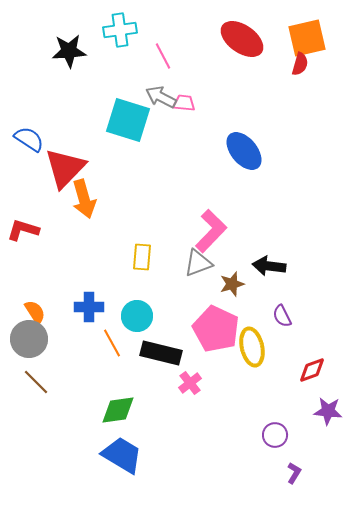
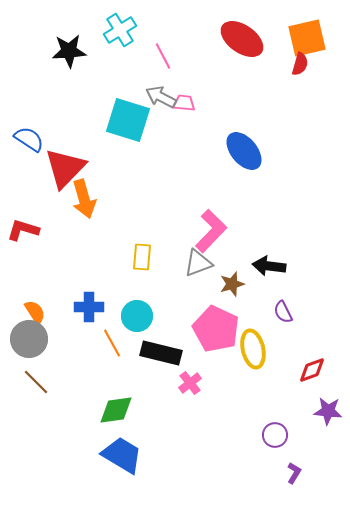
cyan cross: rotated 24 degrees counterclockwise
purple semicircle: moved 1 px right, 4 px up
yellow ellipse: moved 1 px right, 2 px down
green diamond: moved 2 px left
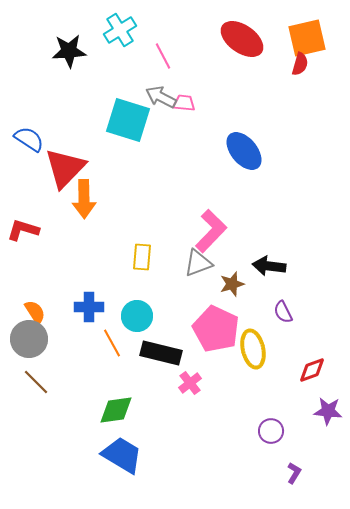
orange arrow: rotated 15 degrees clockwise
purple circle: moved 4 px left, 4 px up
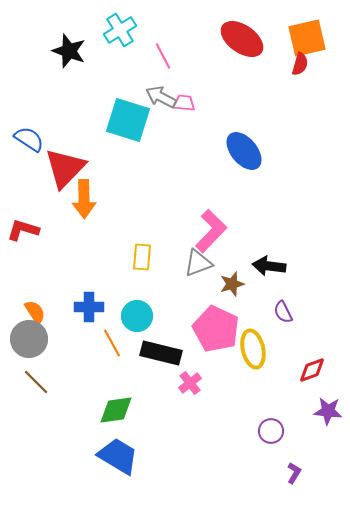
black star: rotated 24 degrees clockwise
blue trapezoid: moved 4 px left, 1 px down
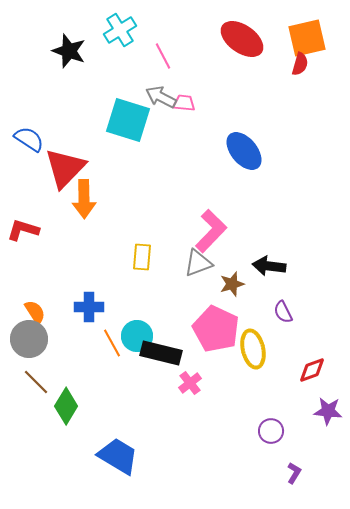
cyan circle: moved 20 px down
green diamond: moved 50 px left, 4 px up; rotated 51 degrees counterclockwise
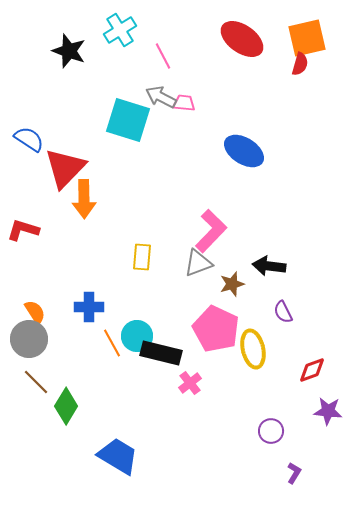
blue ellipse: rotated 18 degrees counterclockwise
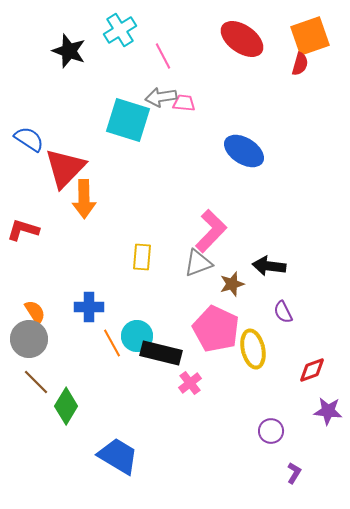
orange square: moved 3 px right, 2 px up; rotated 6 degrees counterclockwise
gray arrow: rotated 36 degrees counterclockwise
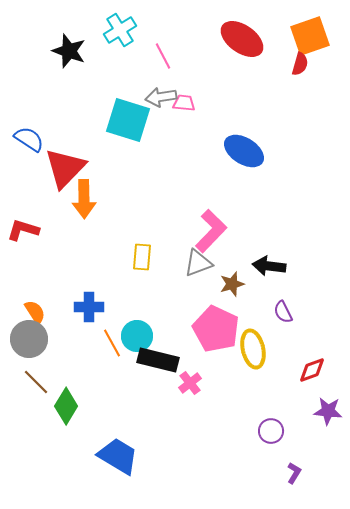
black rectangle: moved 3 px left, 7 px down
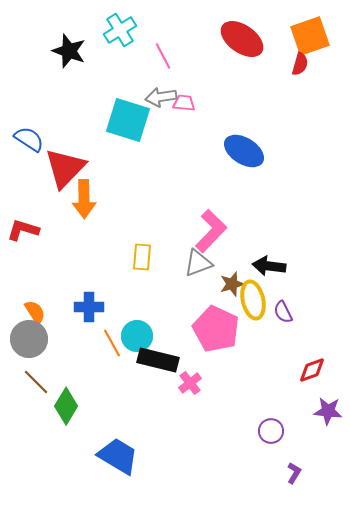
yellow ellipse: moved 49 px up
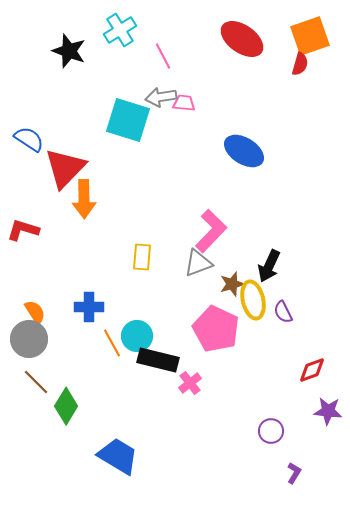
black arrow: rotated 72 degrees counterclockwise
